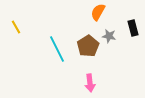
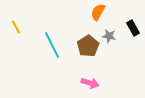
black rectangle: rotated 14 degrees counterclockwise
cyan line: moved 5 px left, 4 px up
pink arrow: rotated 66 degrees counterclockwise
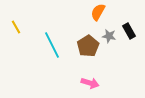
black rectangle: moved 4 px left, 3 px down
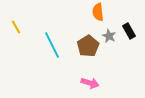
orange semicircle: rotated 36 degrees counterclockwise
gray star: rotated 16 degrees clockwise
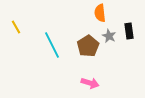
orange semicircle: moved 2 px right, 1 px down
black rectangle: rotated 21 degrees clockwise
